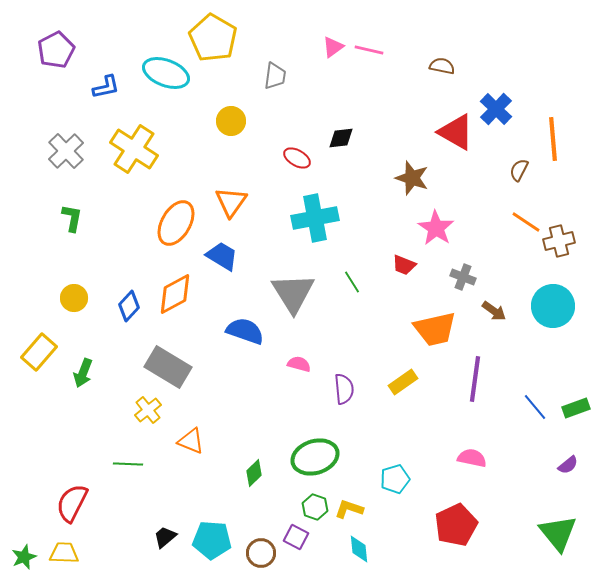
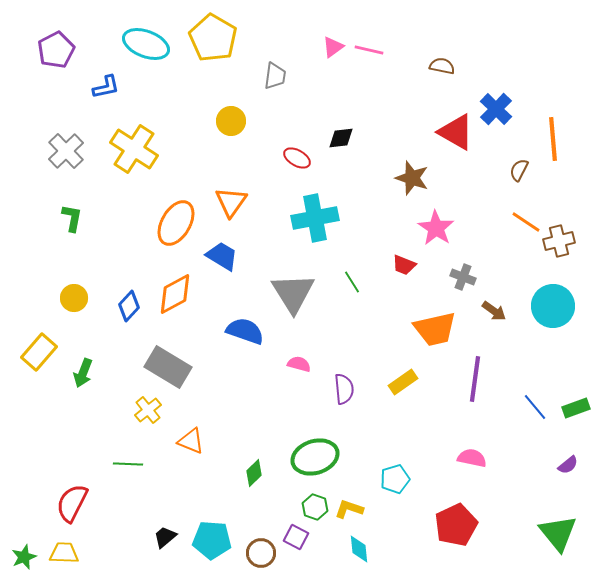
cyan ellipse at (166, 73): moved 20 px left, 29 px up
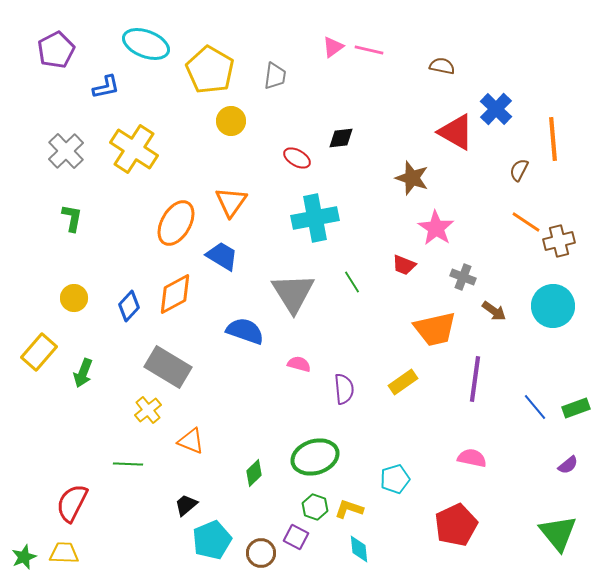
yellow pentagon at (213, 38): moved 3 px left, 32 px down
black trapezoid at (165, 537): moved 21 px right, 32 px up
cyan pentagon at (212, 540): rotated 27 degrees counterclockwise
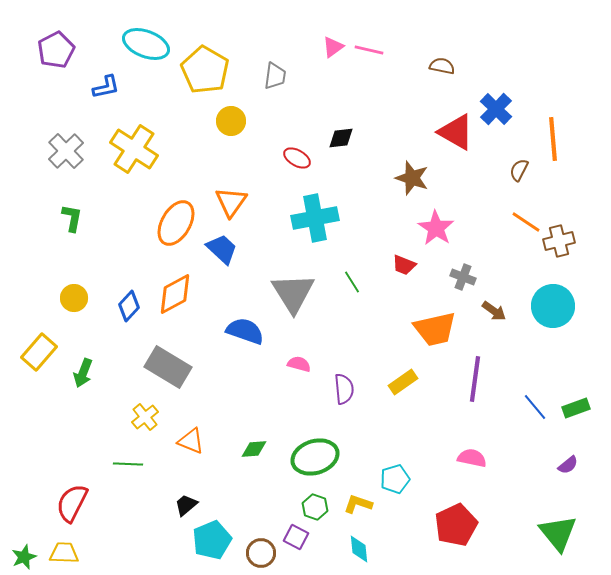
yellow pentagon at (210, 70): moved 5 px left
blue trapezoid at (222, 256): moved 7 px up; rotated 12 degrees clockwise
yellow cross at (148, 410): moved 3 px left, 7 px down
green diamond at (254, 473): moved 24 px up; rotated 40 degrees clockwise
yellow L-shape at (349, 509): moved 9 px right, 5 px up
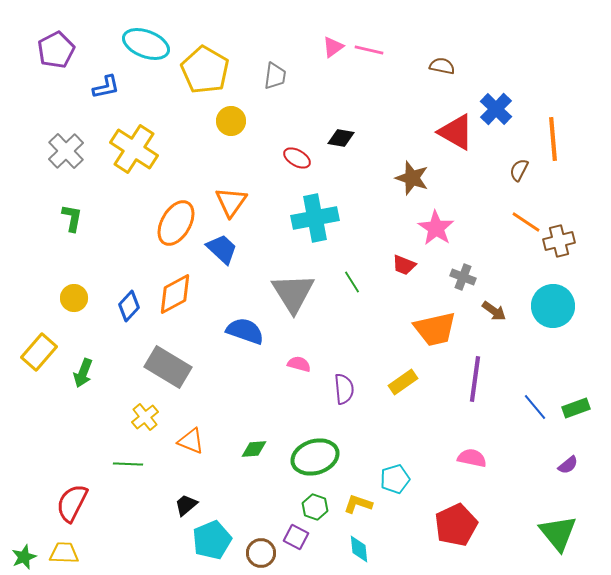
black diamond at (341, 138): rotated 16 degrees clockwise
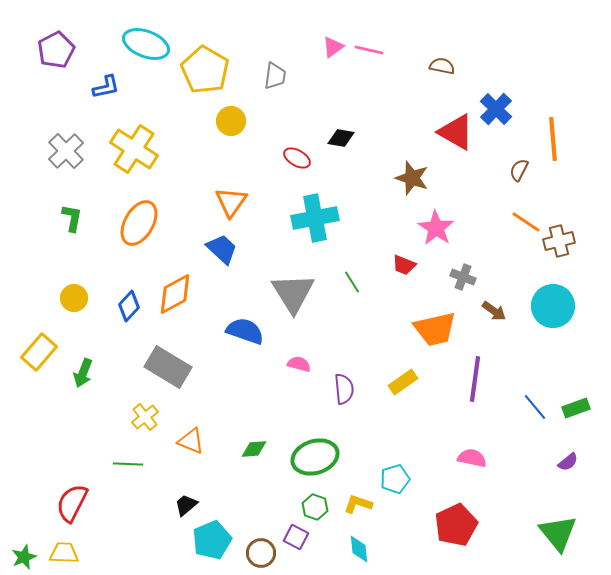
orange ellipse at (176, 223): moved 37 px left
purple semicircle at (568, 465): moved 3 px up
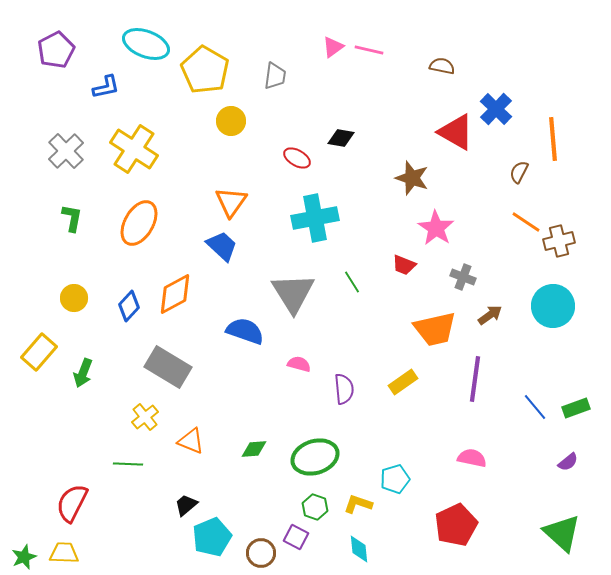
brown semicircle at (519, 170): moved 2 px down
blue trapezoid at (222, 249): moved 3 px up
brown arrow at (494, 311): moved 4 px left, 4 px down; rotated 70 degrees counterclockwise
green triangle at (558, 533): moved 4 px right; rotated 9 degrees counterclockwise
cyan pentagon at (212, 540): moved 3 px up
